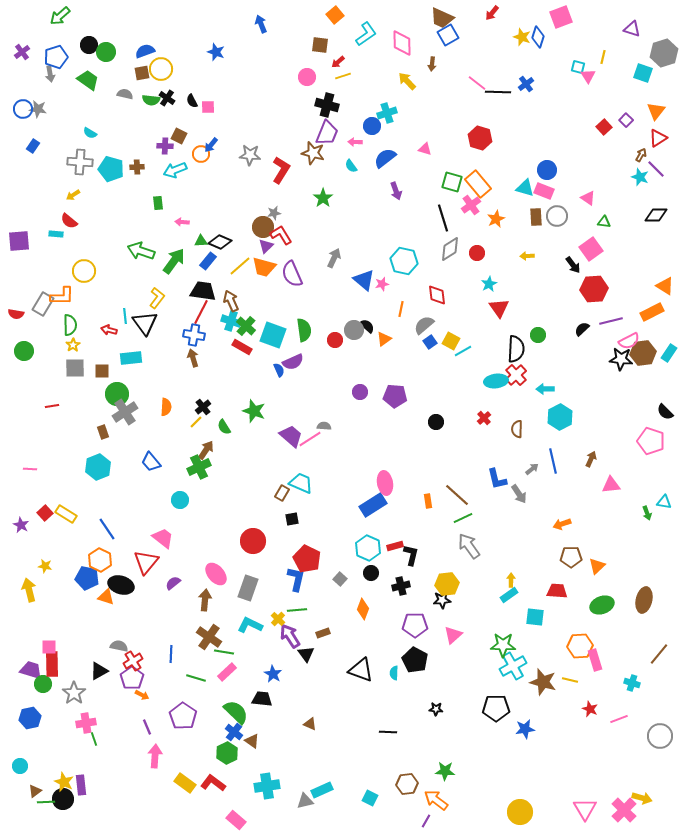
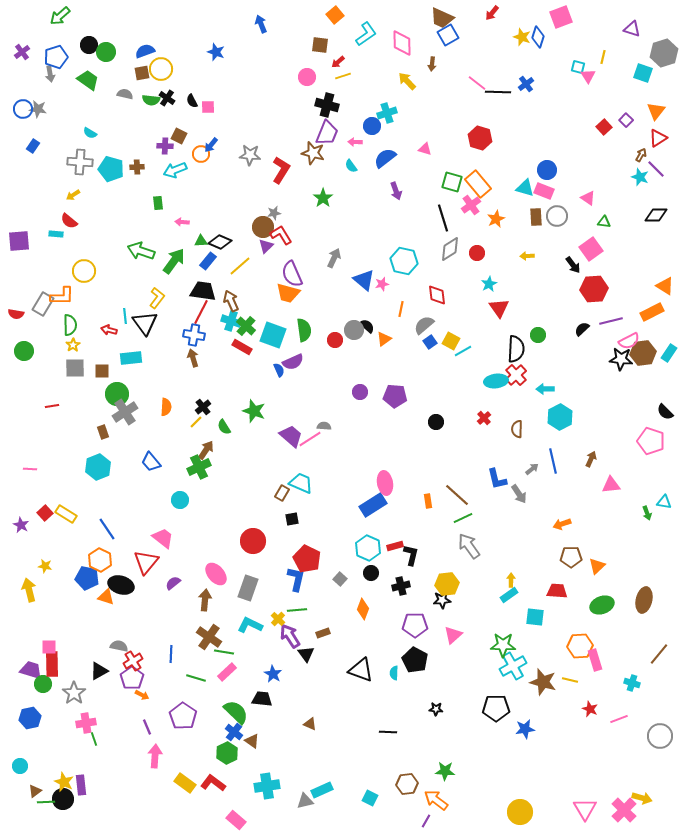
orange trapezoid at (264, 267): moved 24 px right, 26 px down
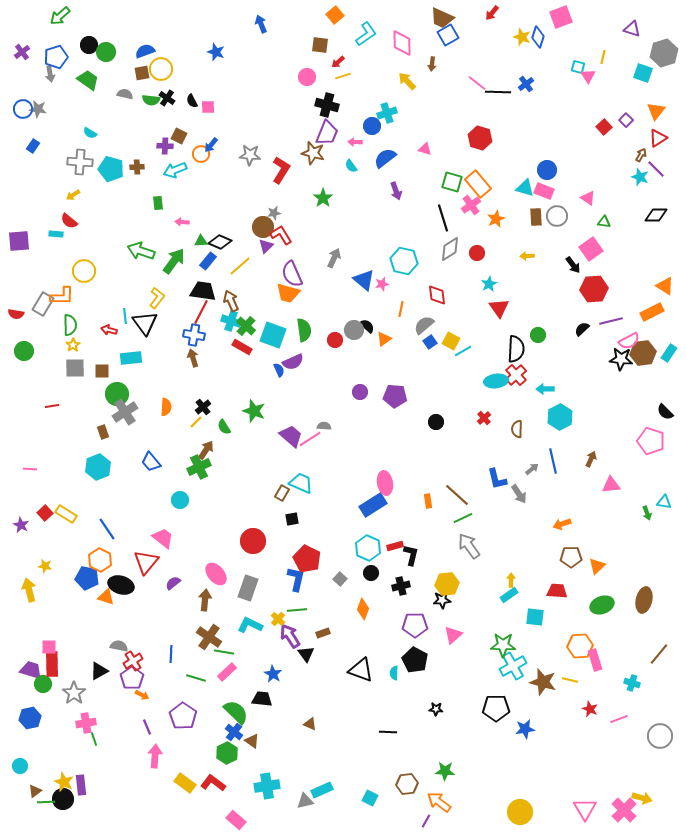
orange arrow at (436, 800): moved 3 px right, 2 px down
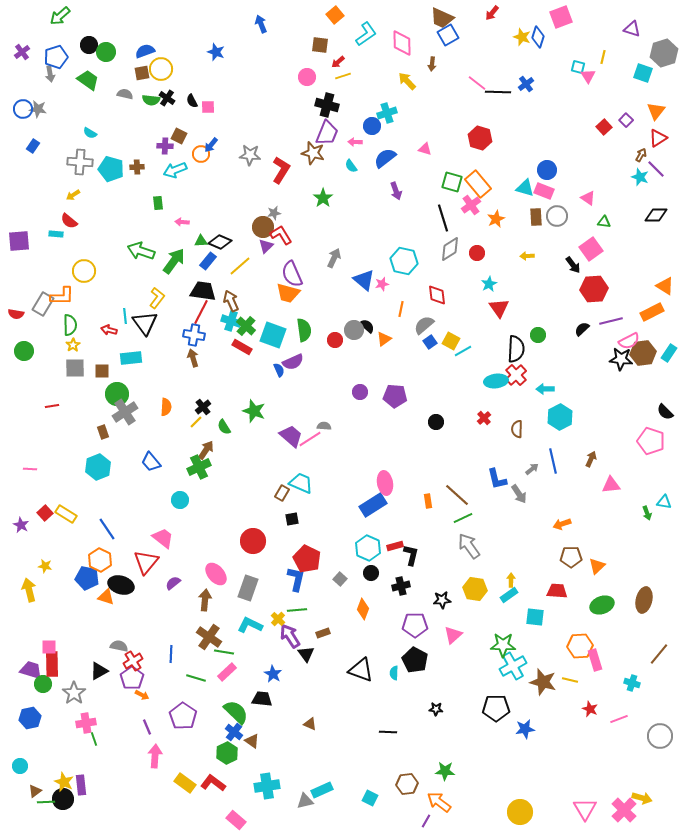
yellow hexagon at (447, 584): moved 28 px right, 5 px down; rotated 15 degrees clockwise
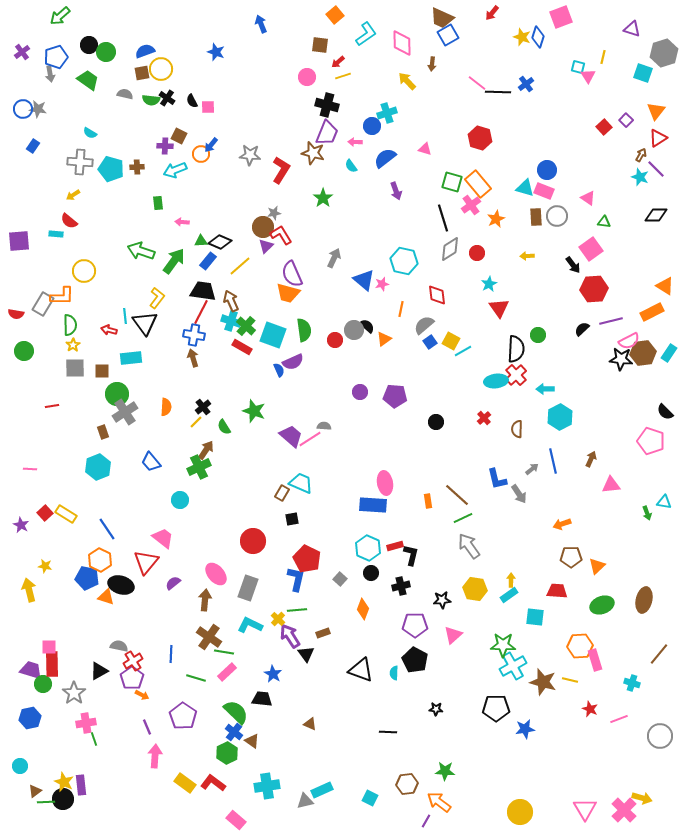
blue rectangle at (373, 505): rotated 36 degrees clockwise
